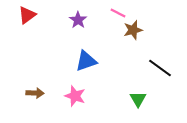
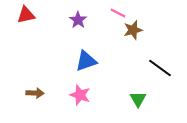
red triangle: moved 1 px left; rotated 24 degrees clockwise
pink star: moved 5 px right, 1 px up
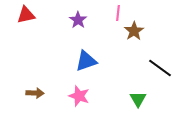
pink line: rotated 70 degrees clockwise
brown star: moved 1 px right, 1 px down; rotated 18 degrees counterclockwise
pink star: moved 1 px left, 1 px down
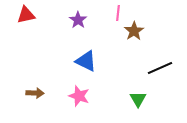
blue triangle: rotated 45 degrees clockwise
black line: rotated 60 degrees counterclockwise
